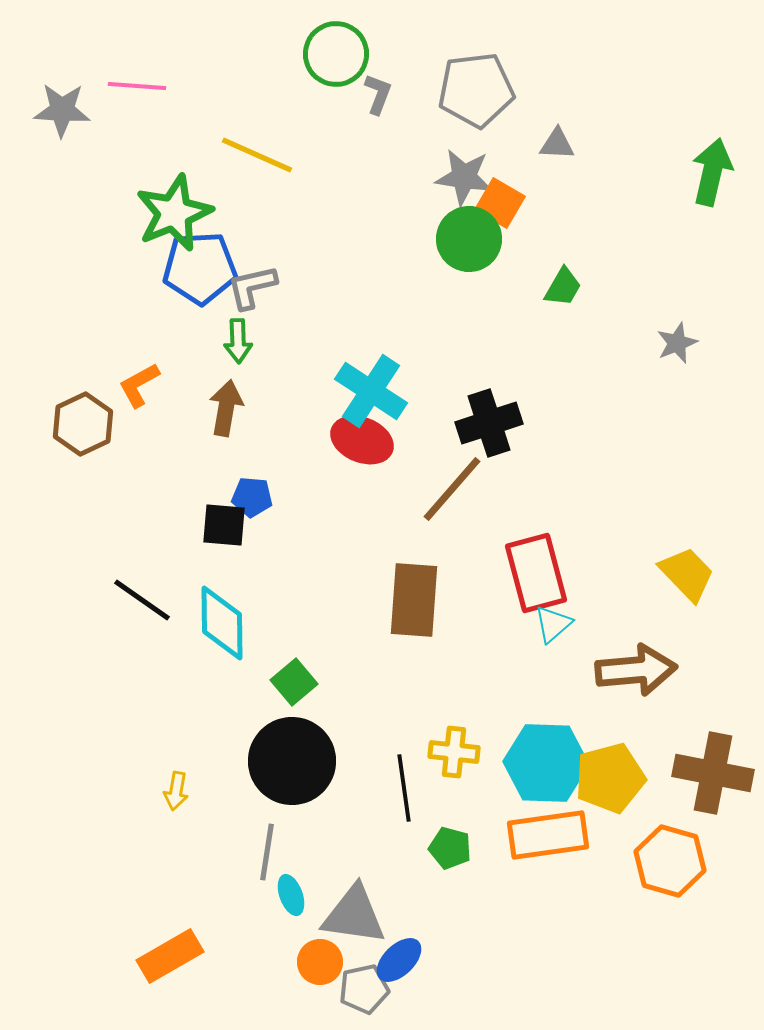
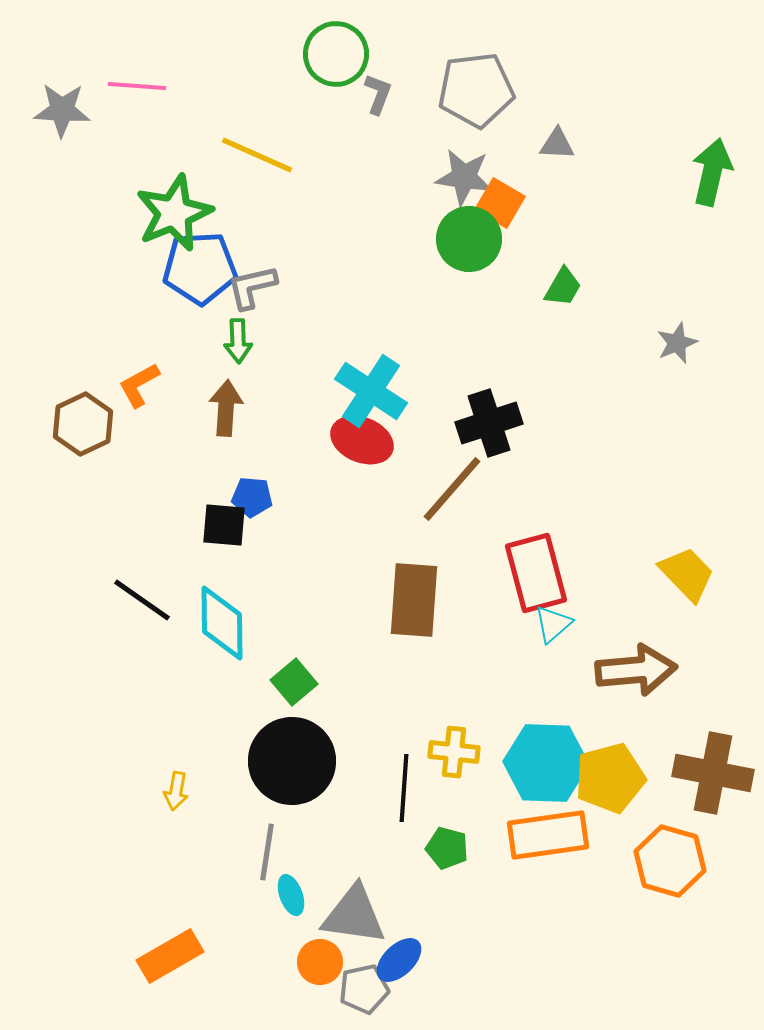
brown arrow at (226, 408): rotated 6 degrees counterclockwise
black line at (404, 788): rotated 12 degrees clockwise
green pentagon at (450, 848): moved 3 px left
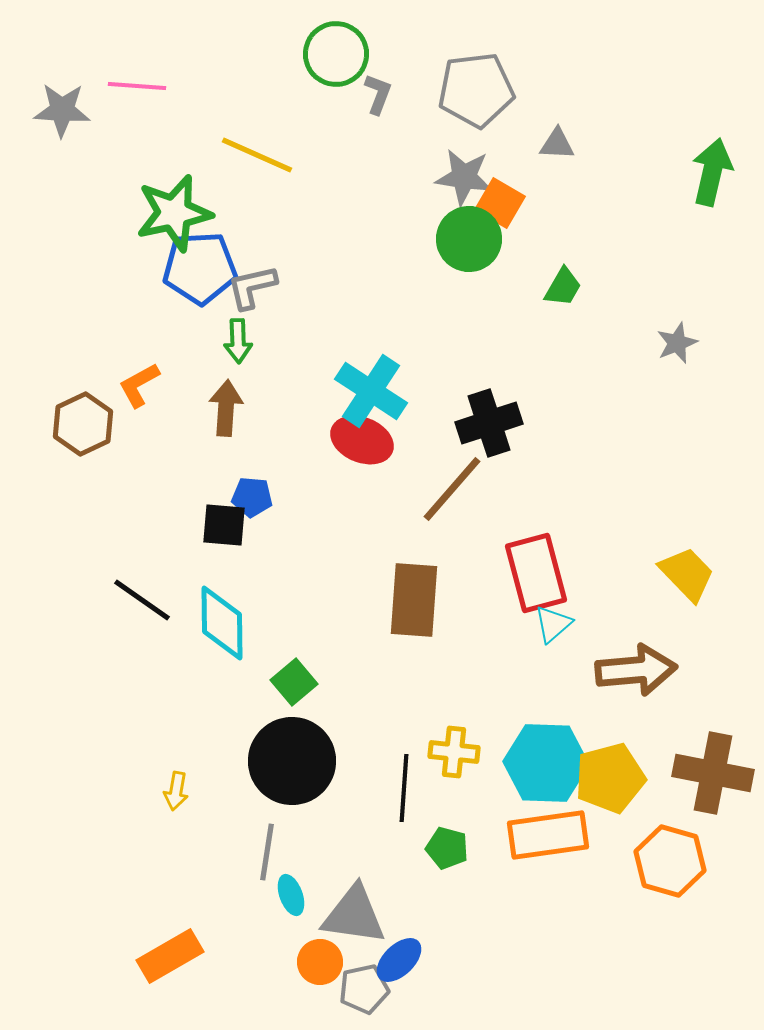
green star at (174, 213): rotated 10 degrees clockwise
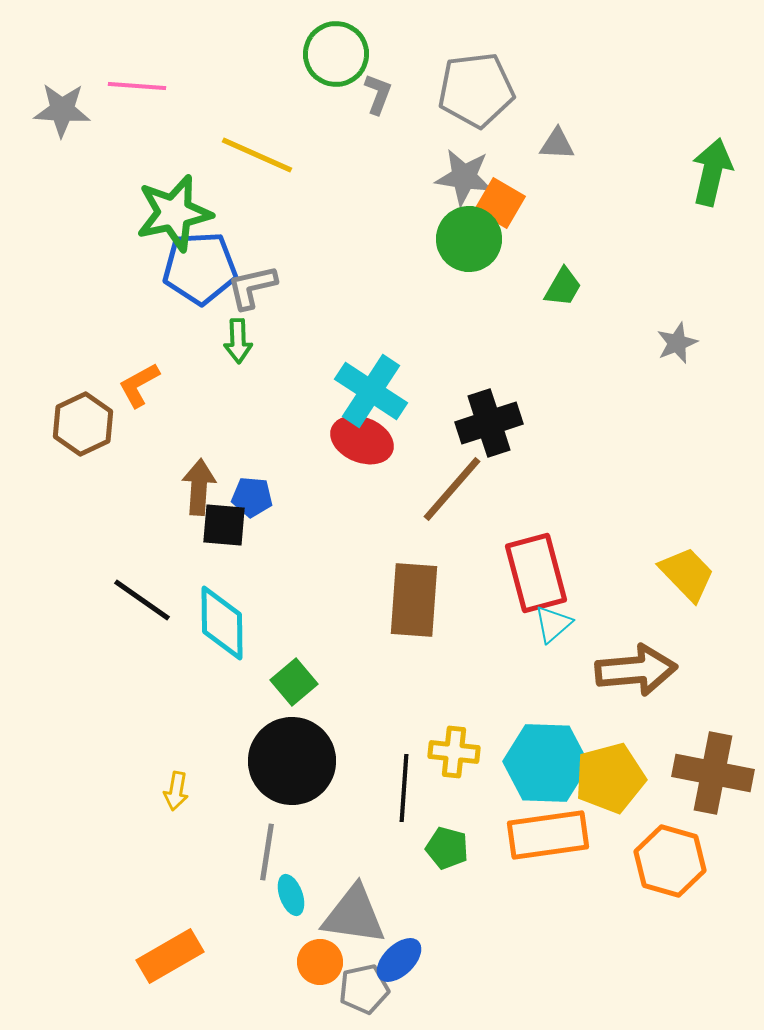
brown arrow at (226, 408): moved 27 px left, 79 px down
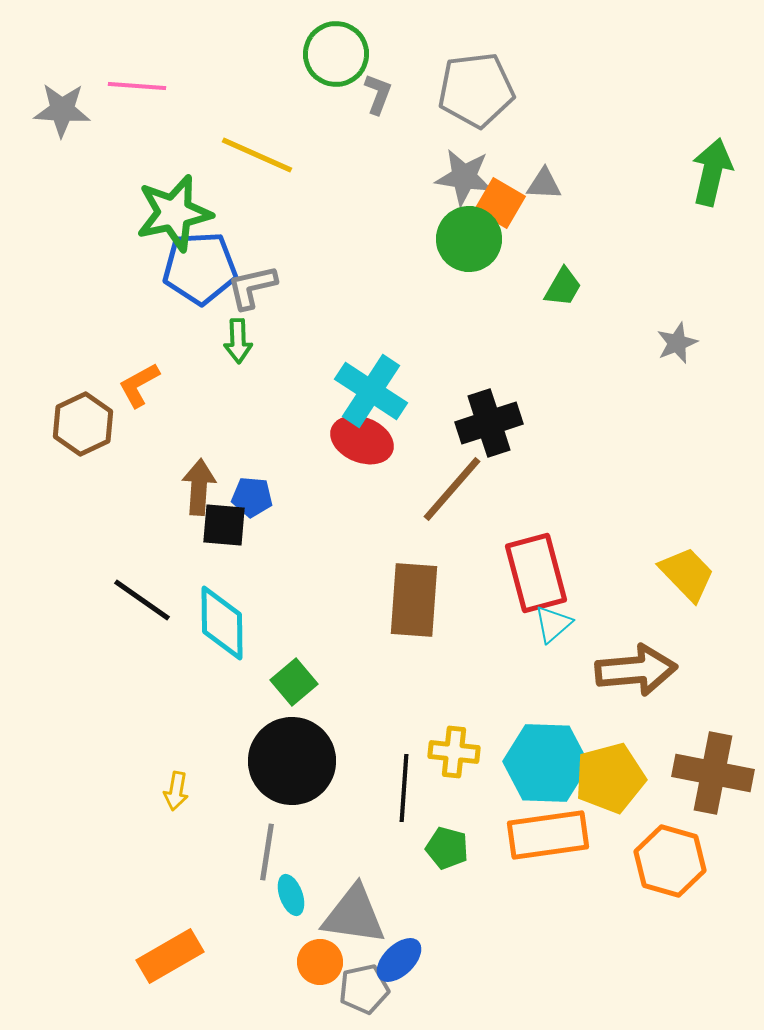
gray triangle at (557, 144): moved 13 px left, 40 px down
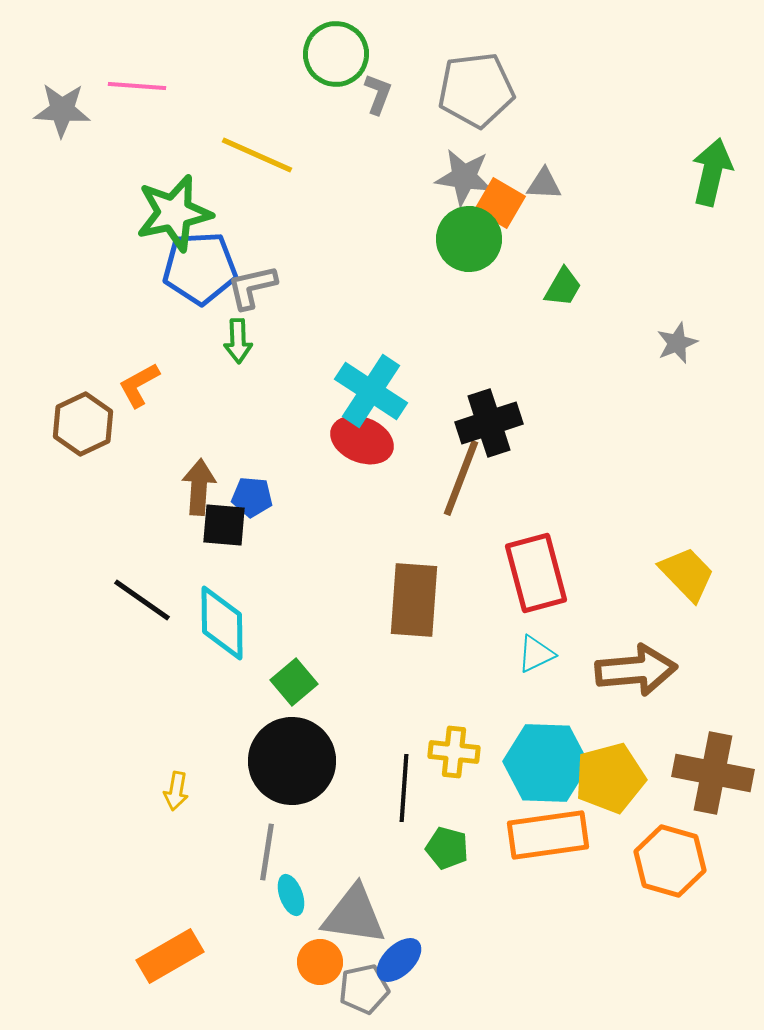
brown line at (452, 489): moved 9 px right, 11 px up; rotated 20 degrees counterclockwise
cyan triangle at (553, 624): moved 17 px left, 30 px down; rotated 15 degrees clockwise
